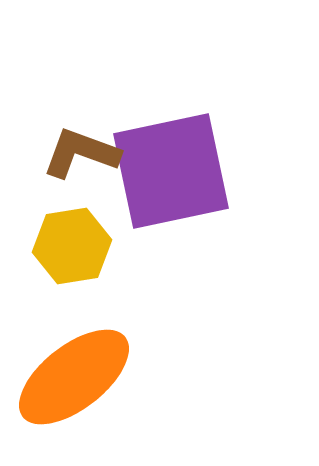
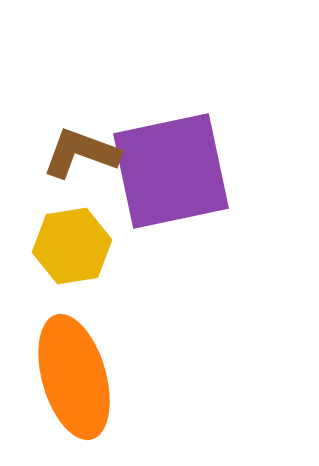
orange ellipse: rotated 68 degrees counterclockwise
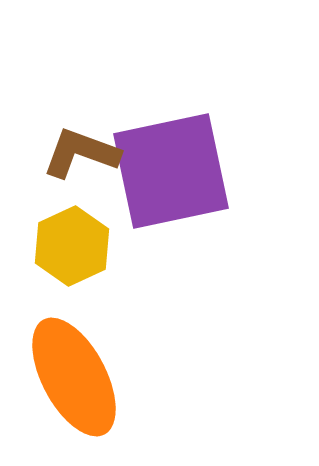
yellow hexagon: rotated 16 degrees counterclockwise
orange ellipse: rotated 12 degrees counterclockwise
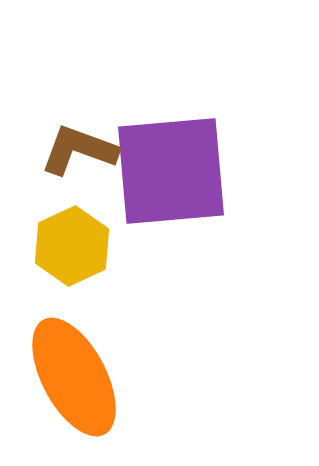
brown L-shape: moved 2 px left, 3 px up
purple square: rotated 7 degrees clockwise
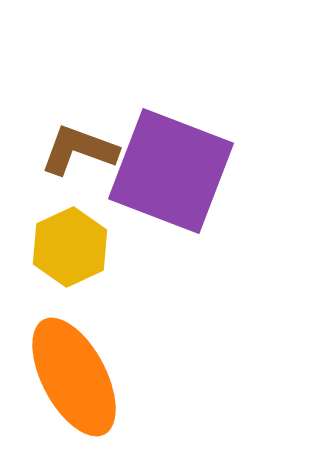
purple square: rotated 26 degrees clockwise
yellow hexagon: moved 2 px left, 1 px down
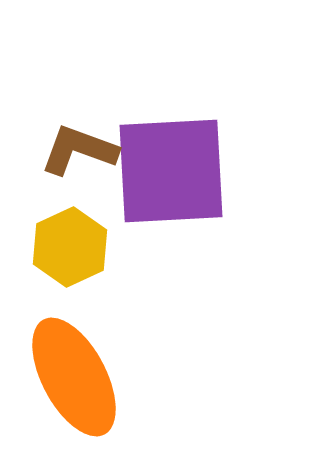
purple square: rotated 24 degrees counterclockwise
